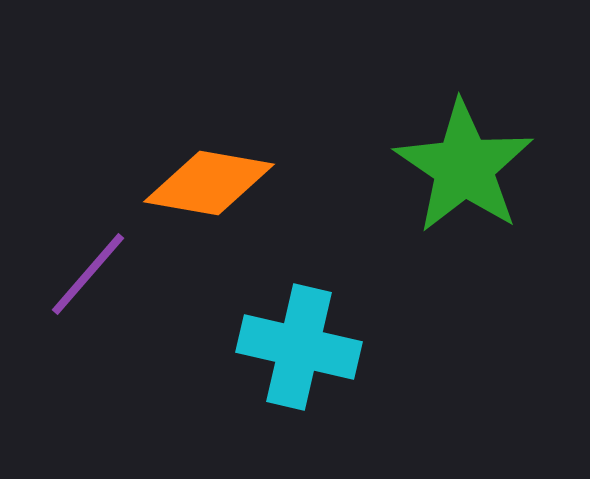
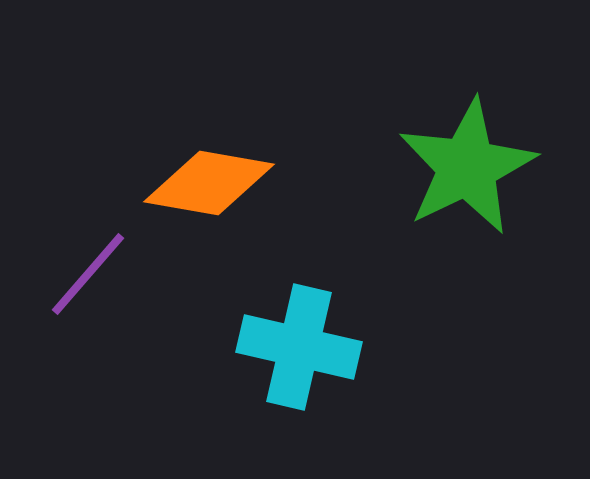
green star: moved 3 px right; rotated 12 degrees clockwise
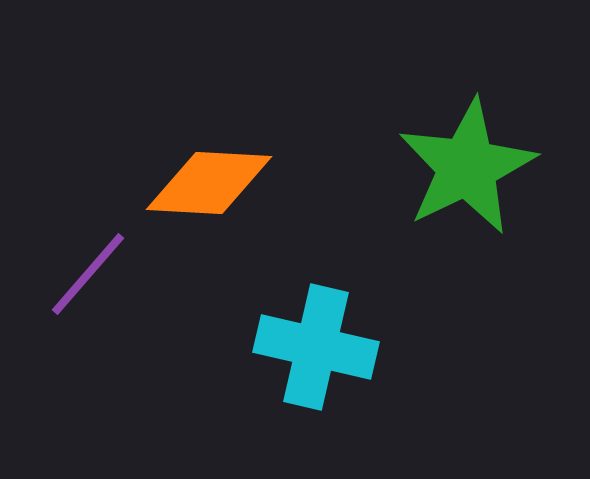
orange diamond: rotated 7 degrees counterclockwise
cyan cross: moved 17 px right
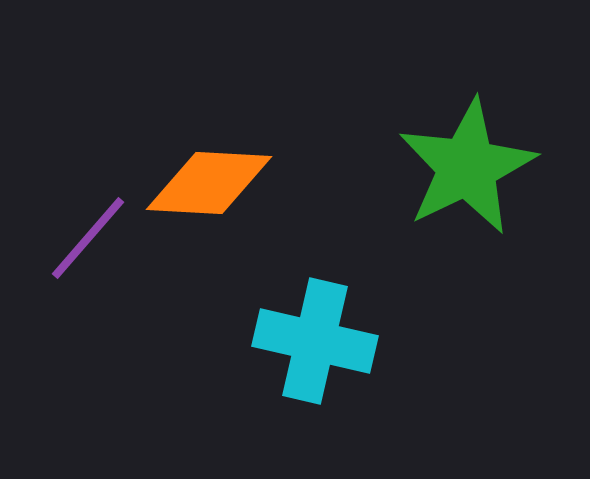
purple line: moved 36 px up
cyan cross: moved 1 px left, 6 px up
